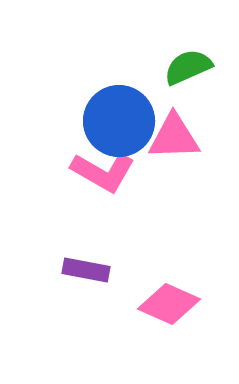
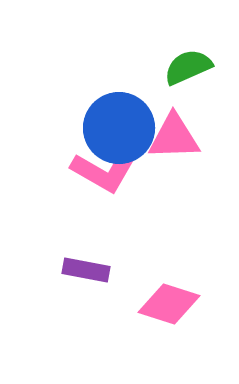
blue circle: moved 7 px down
pink diamond: rotated 6 degrees counterclockwise
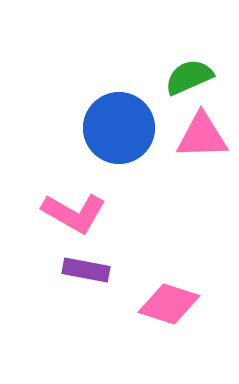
green semicircle: moved 1 px right, 10 px down
pink triangle: moved 28 px right, 1 px up
pink L-shape: moved 29 px left, 41 px down
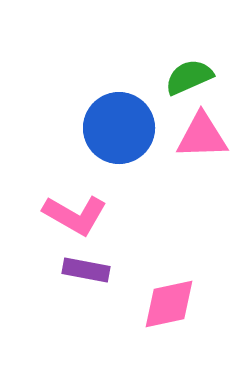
pink L-shape: moved 1 px right, 2 px down
pink diamond: rotated 30 degrees counterclockwise
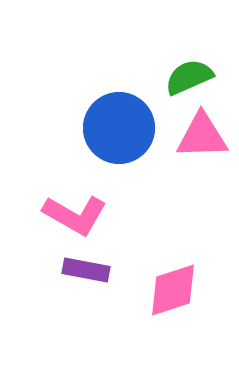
pink diamond: moved 4 px right, 14 px up; rotated 6 degrees counterclockwise
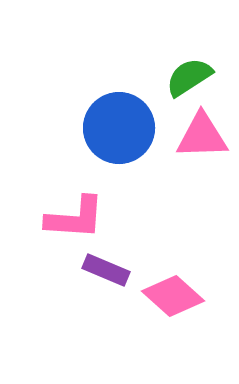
green semicircle: rotated 9 degrees counterclockwise
pink L-shape: moved 3 px down; rotated 26 degrees counterclockwise
purple rectangle: moved 20 px right; rotated 12 degrees clockwise
pink diamond: moved 6 px down; rotated 60 degrees clockwise
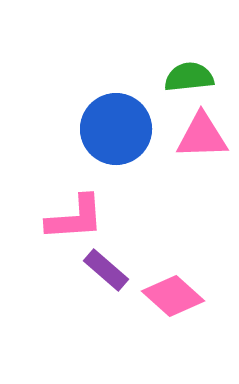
green semicircle: rotated 27 degrees clockwise
blue circle: moved 3 px left, 1 px down
pink L-shape: rotated 8 degrees counterclockwise
purple rectangle: rotated 18 degrees clockwise
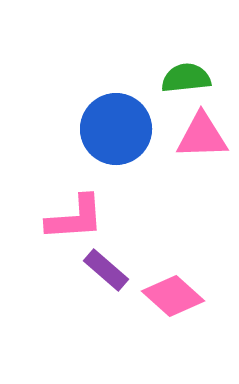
green semicircle: moved 3 px left, 1 px down
